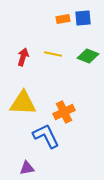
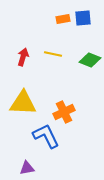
green diamond: moved 2 px right, 4 px down
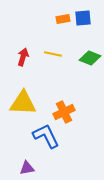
green diamond: moved 2 px up
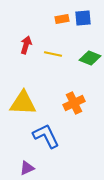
orange rectangle: moved 1 px left
red arrow: moved 3 px right, 12 px up
orange cross: moved 10 px right, 9 px up
purple triangle: rotated 14 degrees counterclockwise
